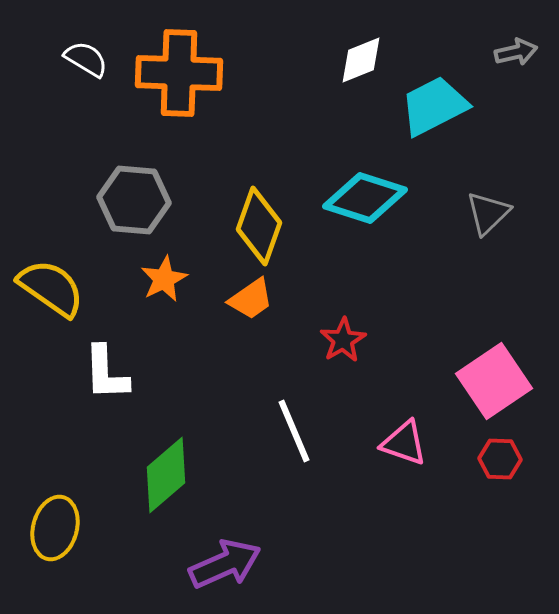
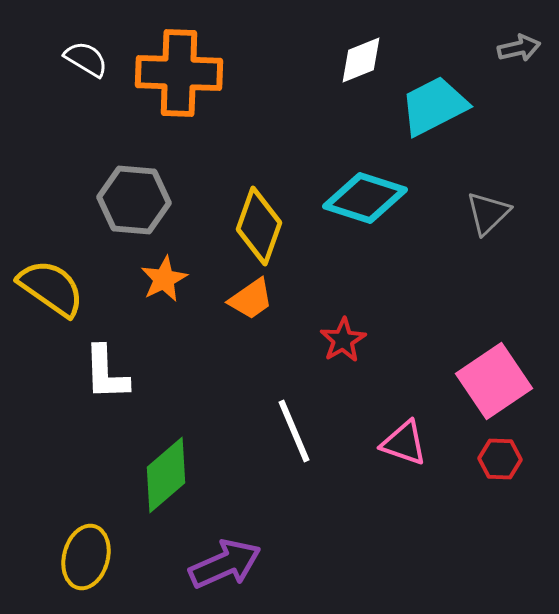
gray arrow: moved 3 px right, 4 px up
yellow ellipse: moved 31 px right, 29 px down
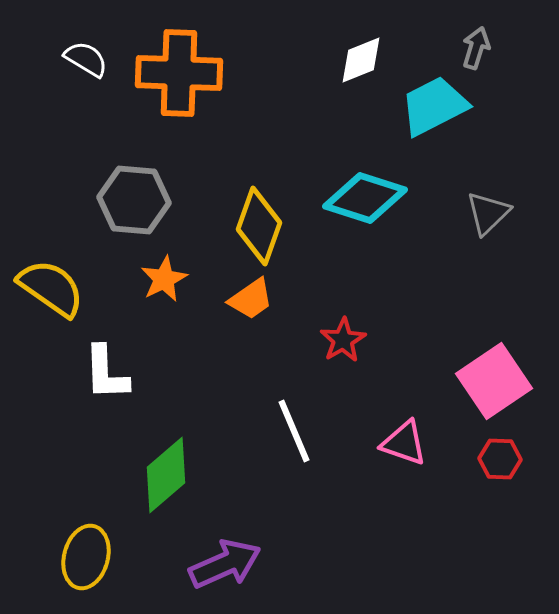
gray arrow: moved 43 px left; rotated 60 degrees counterclockwise
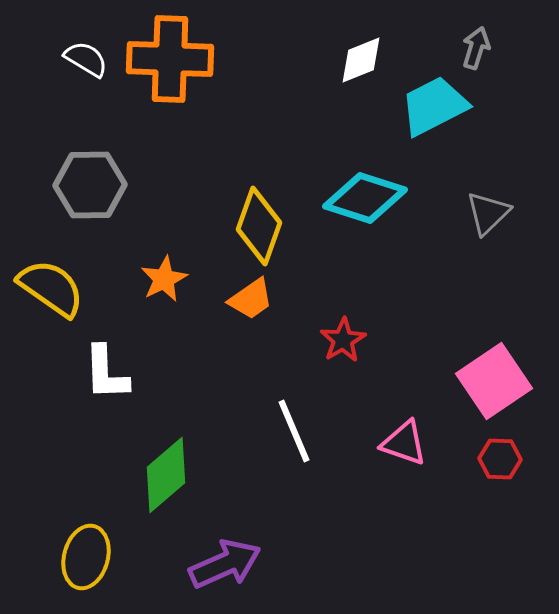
orange cross: moved 9 px left, 14 px up
gray hexagon: moved 44 px left, 15 px up; rotated 6 degrees counterclockwise
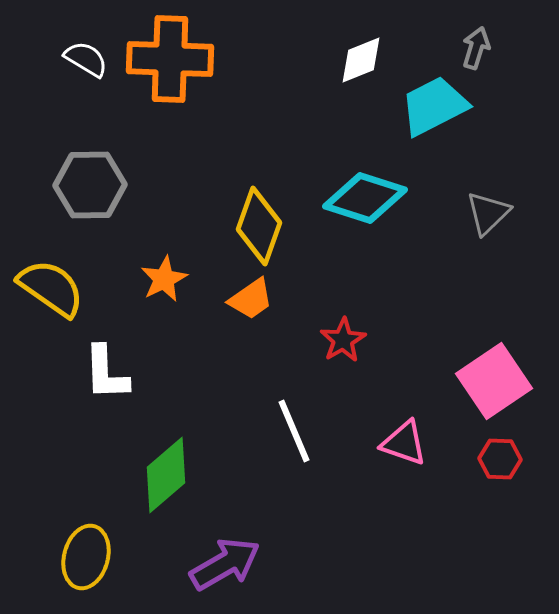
purple arrow: rotated 6 degrees counterclockwise
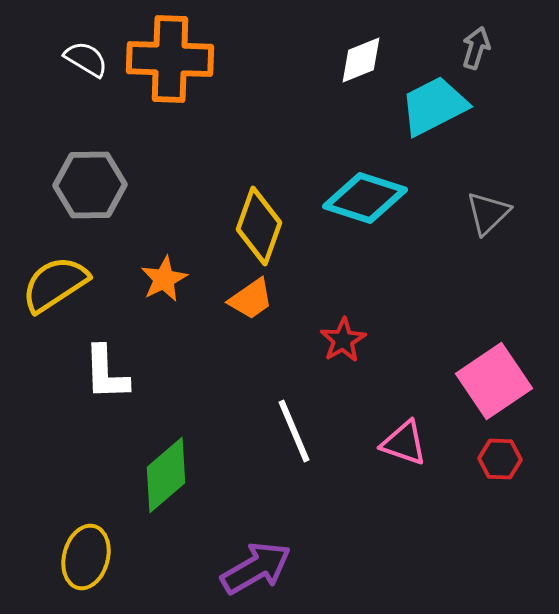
yellow semicircle: moved 4 px right, 4 px up; rotated 68 degrees counterclockwise
purple arrow: moved 31 px right, 4 px down
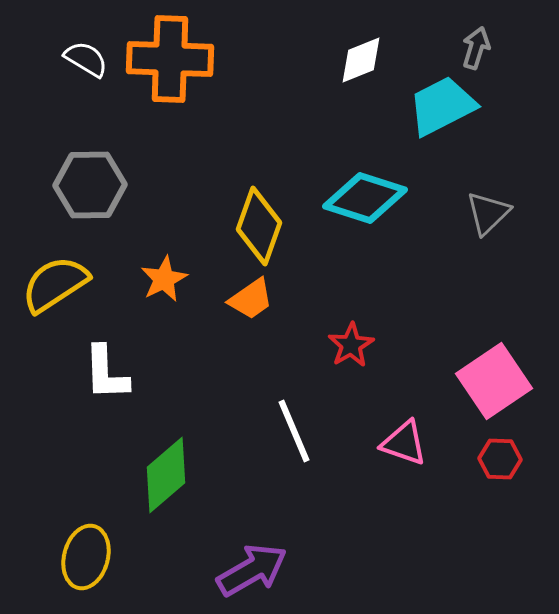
cyan trapezoid: moved 8 px right
red star: moved 8 px right, 5 px down
purple arrow: moved 4 px left, 2 px down
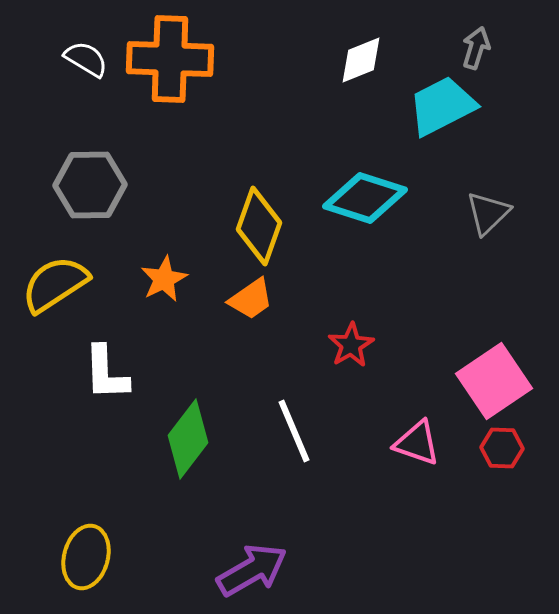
pink triangle: moved 13 px right
red hexagon: moved 2 px right, 11 px up
green diamond: moved 22 px right, 36 px up; rotated 12 degrees counterclockwise
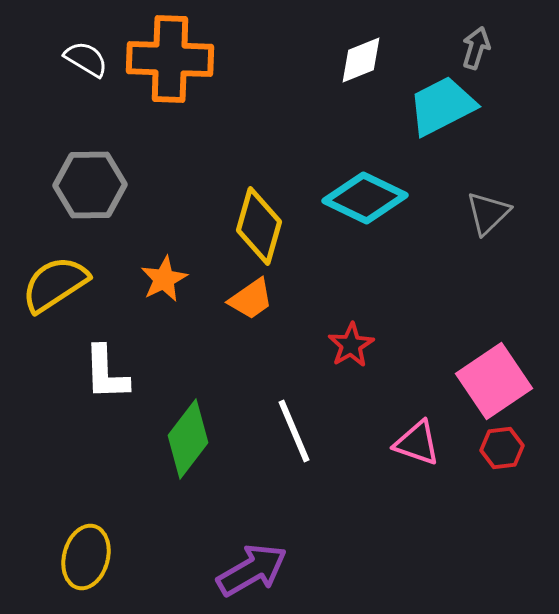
cyan diamond: rotated 8 degrees clockwise
yellow diamond: rotated 4 degrees counterclockwise
red hexagon: rotated 9 degrees counterclockwise
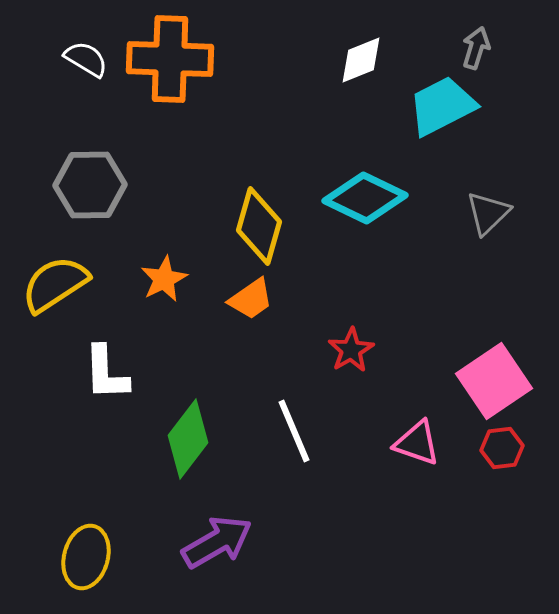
red star: moved 5 px down
purple arrow: moved 35 px left, 28 px up
